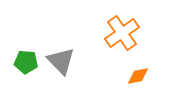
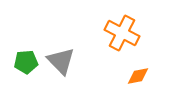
orange cross: rotated 28 degrees counterclockwise
green pentagon: rotated 10 degrees counterclockwise
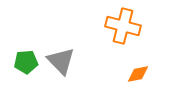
orange cross: moved 1 px right, 7 px up; rotated 12 degrees counterclockwise
orange diamond: moved 2 px up
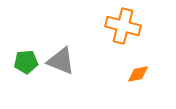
gray triangle: rotated 24 degrees counterclockwise
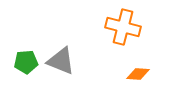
orange cross: moved 1 px down
orange diamond: rotated 15 degrees clockwise
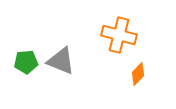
orange cross: moved 4 px left, 8 px down
orange diamond: rotated 50 degrees counterclockwise
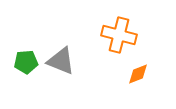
orange diamond: rotated 25 degrees clockwise
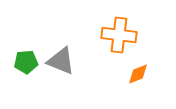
orange cross: rotated 8 degrees counterclockwise
